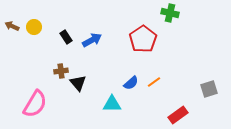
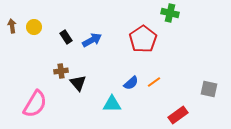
brown arrow: rotated 56 degrees clockwise
gray square: rotated 30 degrees clockwise
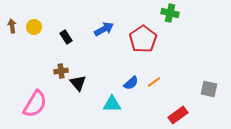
blue arrow: moved 12 px right, 11 px up
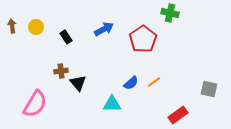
yellow circle: moved 2 px right
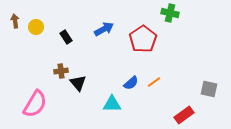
brown arrow: moved 3 px right, 5 px up
red rectangle: moved 6 px right
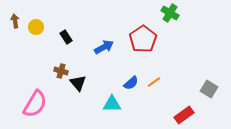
green cross: rotated 18 degrees clockwise
blue arrow: moved 18 px down
brown cross: rotated 24 degrees clockwise
gray square: rotated 18 degrees clockwise
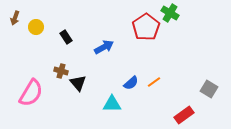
brown arrow: moved 3 px up; rotated 152 degrees counterclockwise
red pentagon: moved 3 px right, 12 px up
pink semicircle: moved 4 px left, 11 px up
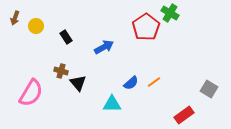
yellow circle: moved 1 px up
